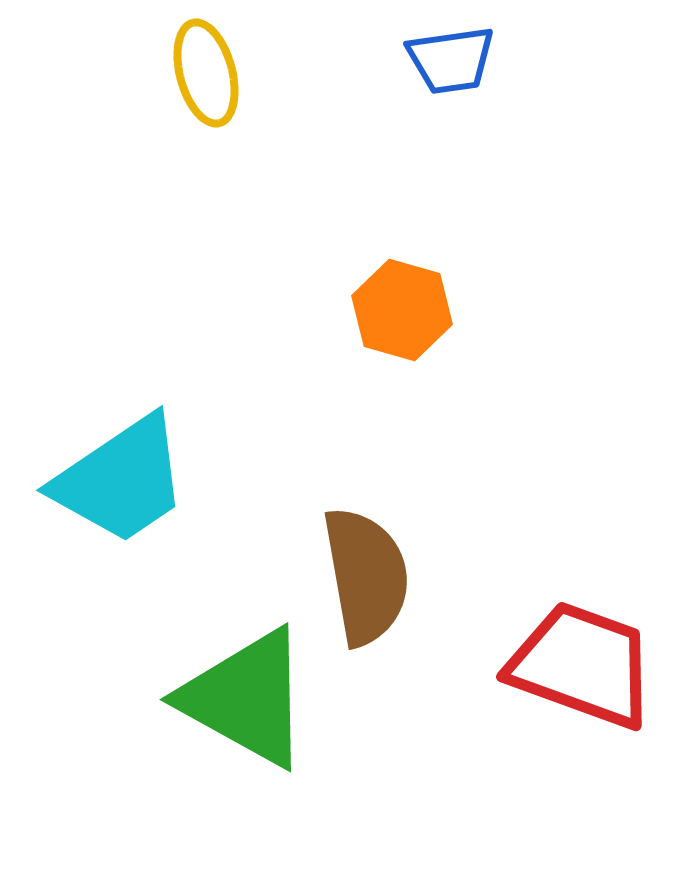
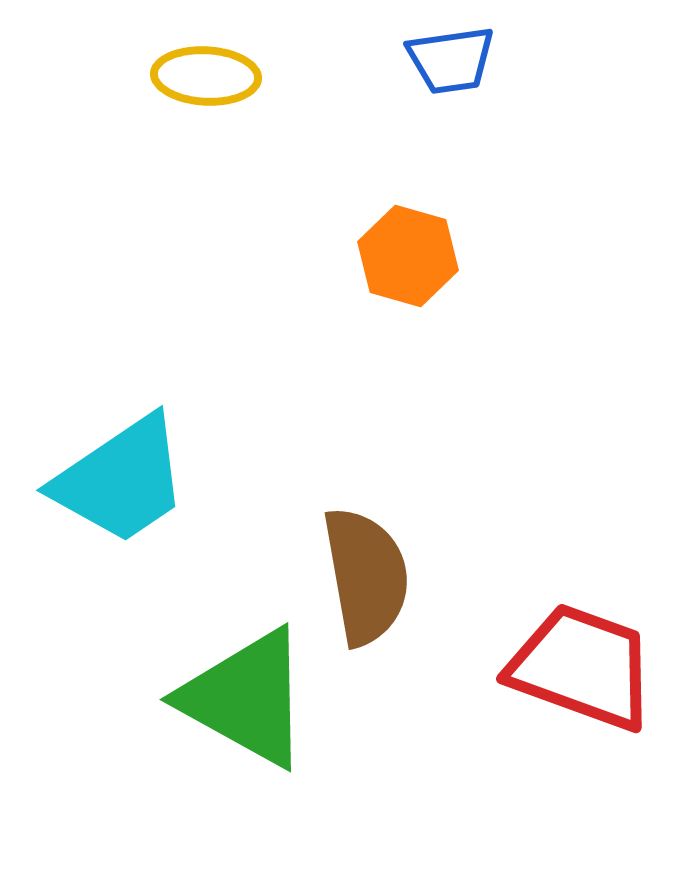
yellow ellipse: moved 3 px down; rotated 72 degrees counterclockwise
orange hexagon: moved 6 px right, 54 px up
red trapezoid: moved 2 px down
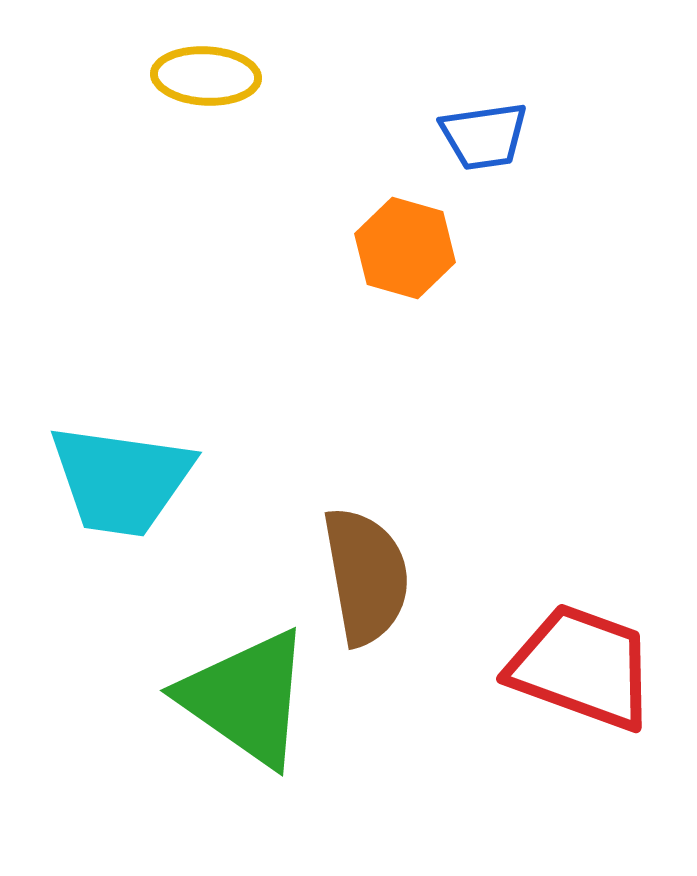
blue trapezoid: moved 33 px right, 76 px down
orange hexagon: moved 3 px left, 8 px up
cyan trapezoid: rotated 42 degrees clockwise
green triangle: rotated 6 degrees clockwise
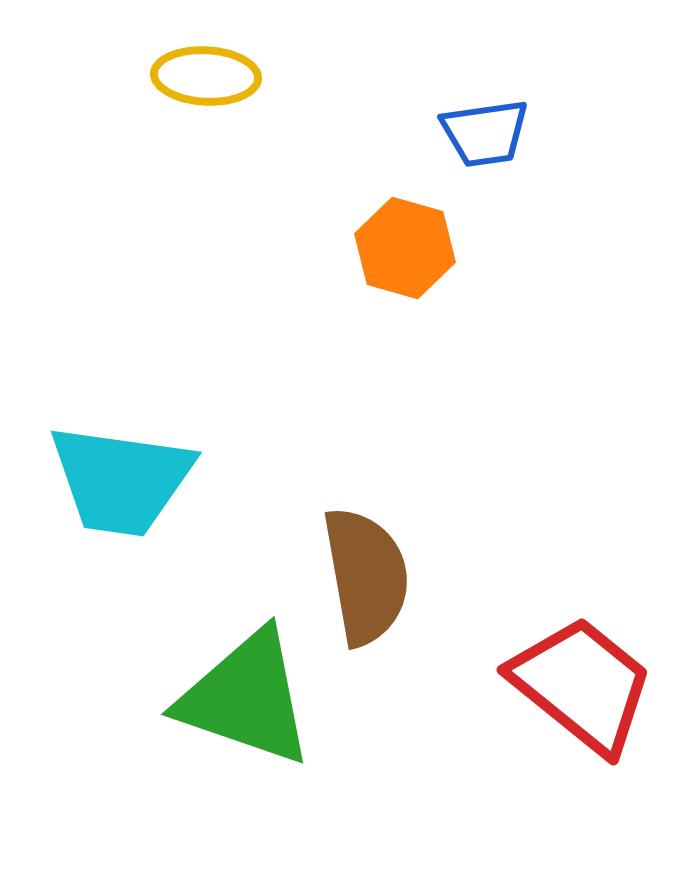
blue trapezoid: moved 1 px right, 3 px up
red trapezoid: moved 18 px down; rotated 19 degrees clockwise
green triangle: rotated 16 degrees counterclockwise
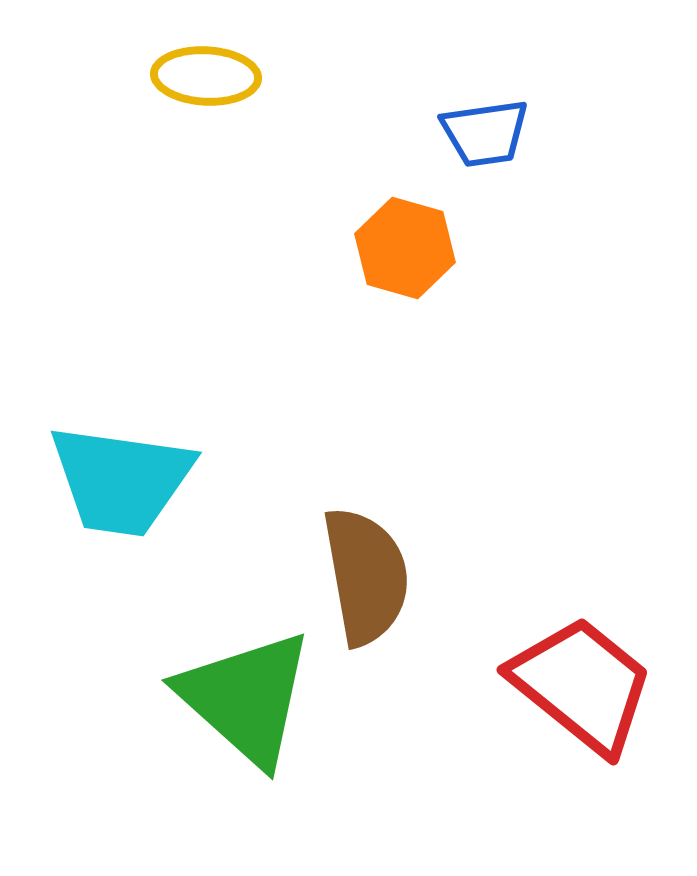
green triangle: rotated 23 degrees clockwise
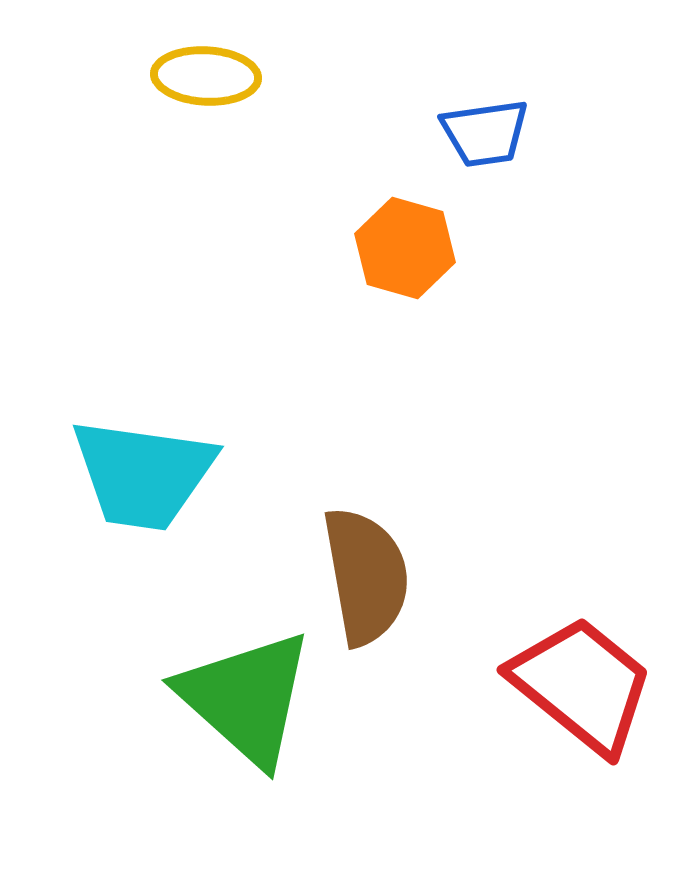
cyan trapezoid: moved 22 px right, 6 px up
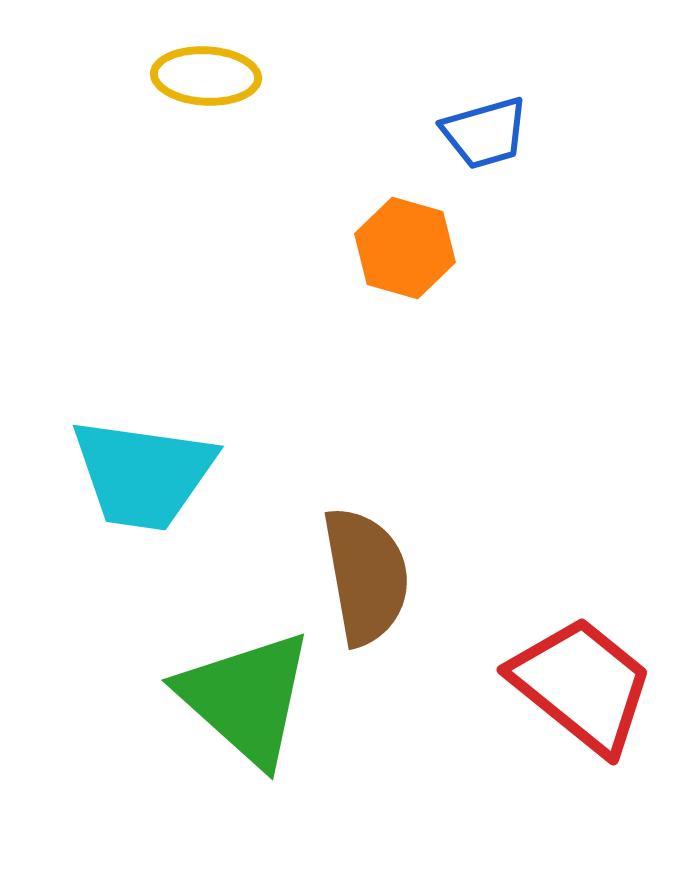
blue trapezoid: rotated 8 degrees counterclockwise
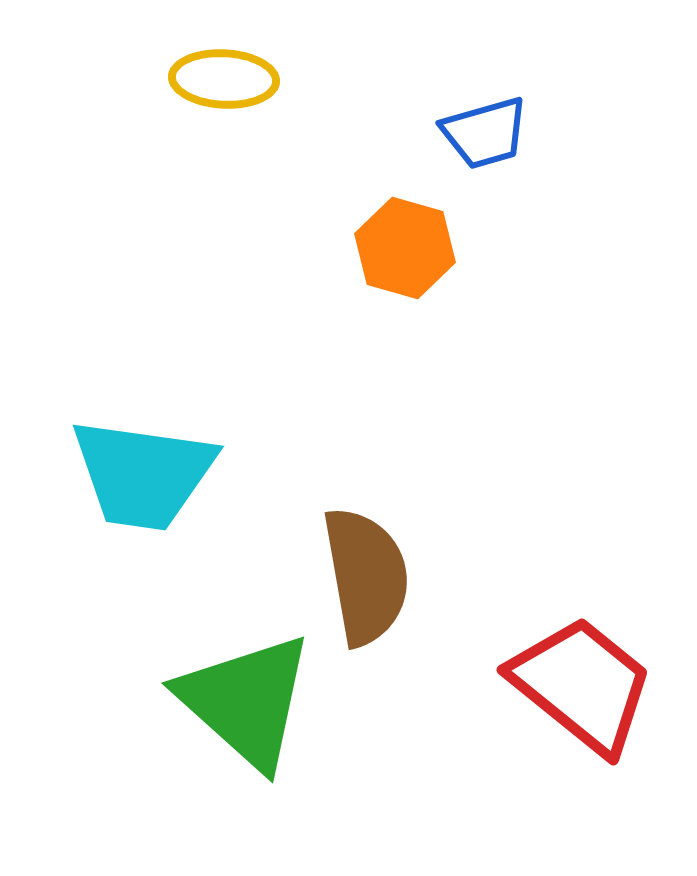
yellow ellipse: moved 18 px right, 3 px down
green triangle: moved 3 px down
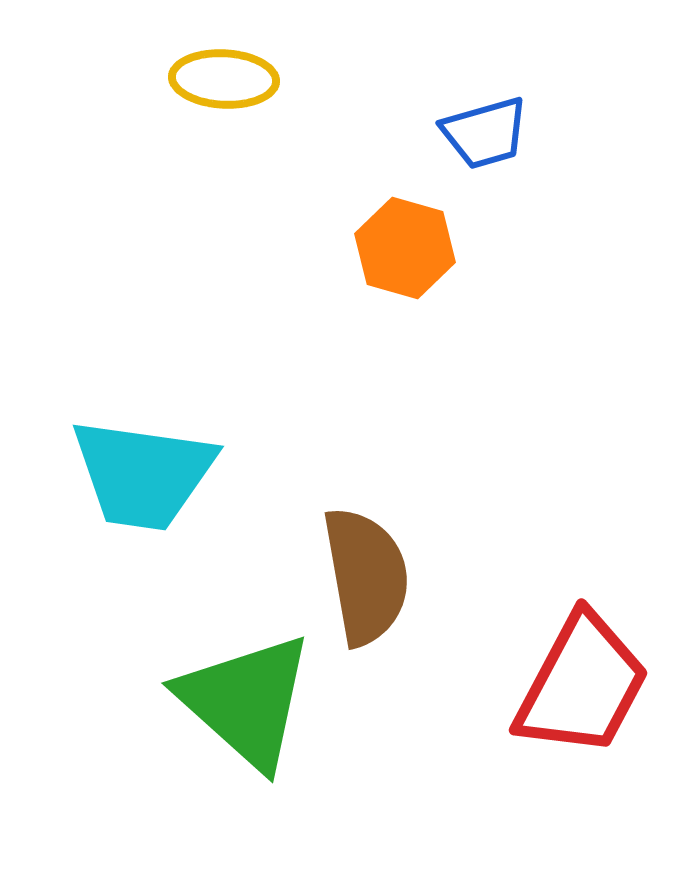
red trapezoid: rotated 79 degrees clockwise
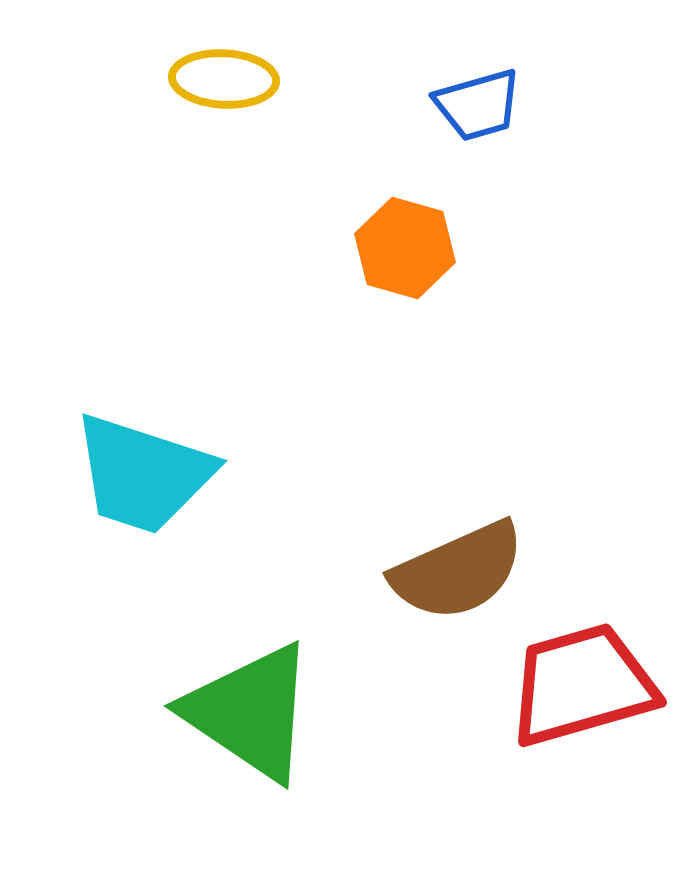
blue trapezoid: moved 7 px left, 28 px up
cyan trapezoid: rotated 10 degrees clockwise
brown semicircle: moved 92 px right, 5 px up; rotated 76 degrees clockwise
red trapezoid: rotated 134 degrees counterclockwise
green triangle: moved 4 px right, 11 px down; rotated 8 degrees counterclockwise
